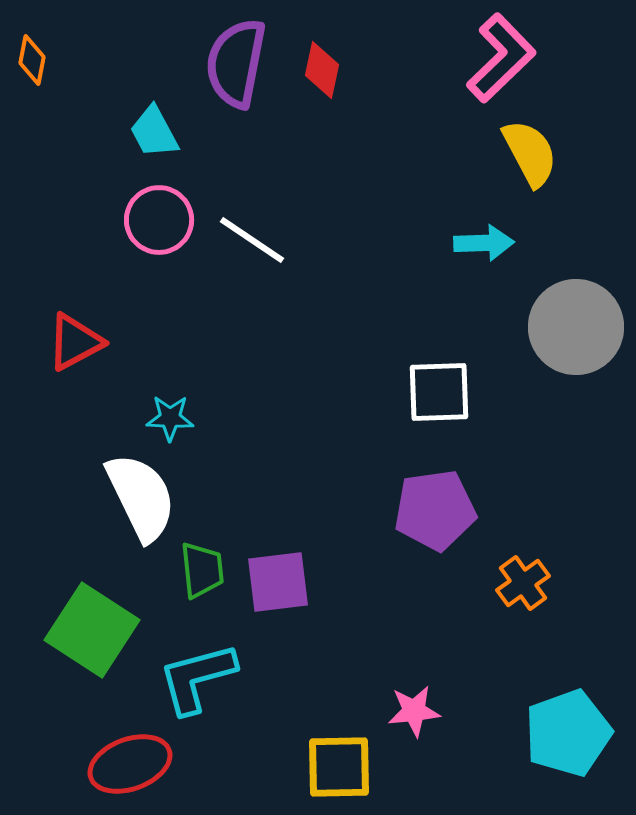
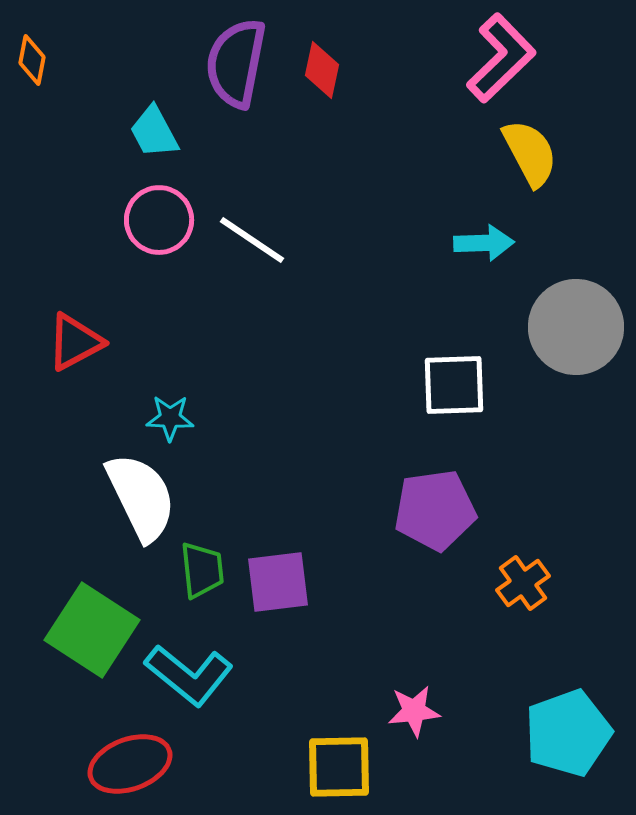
white square: moved 15 px right, 7 px up
cyan L-shape: moved 8 px left, 3 px up; rotated 126 degrees counterclockwise
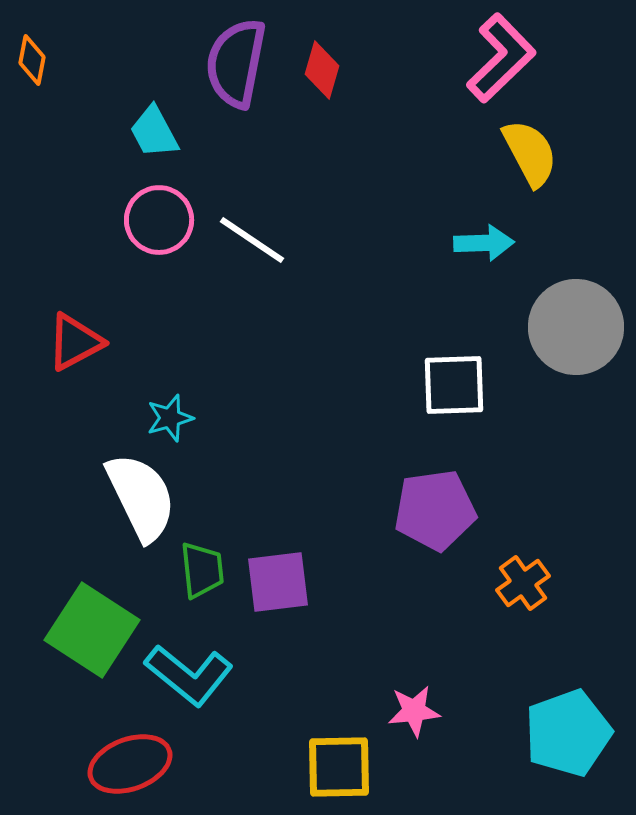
red diamond: rotated 4 degrees clockwise
cyan star: rotated 18 degrees counterclockwise
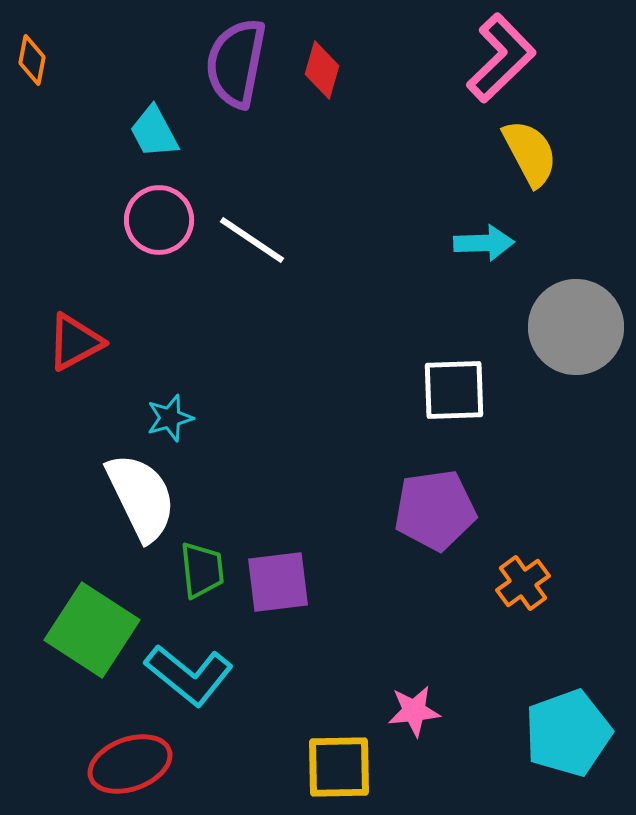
white square: moved 5 px down
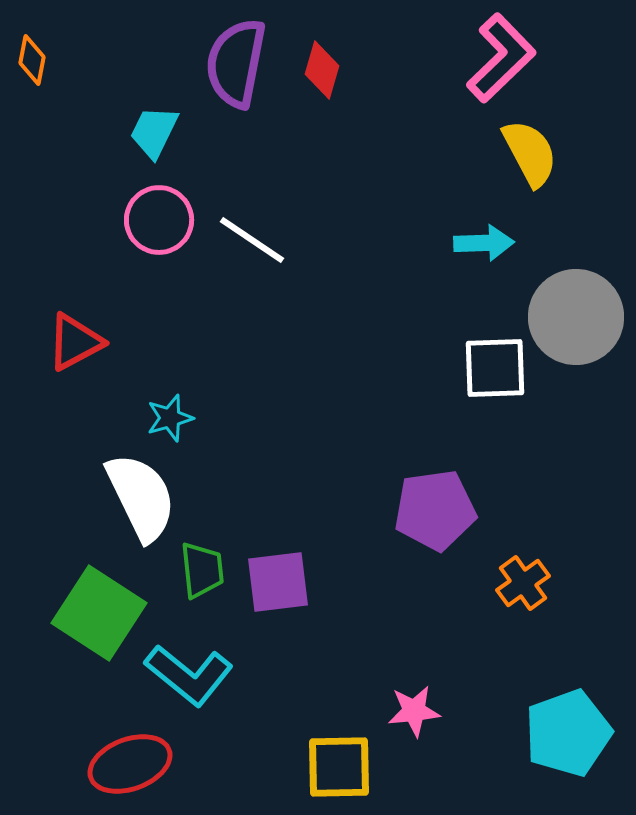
cyan trapezoid: rotated 54 degrees clockwise
gray circle: moved 10 px up
white square: moved 41 px right, 22 px up
green square: moved 7 px right, 17 px up
